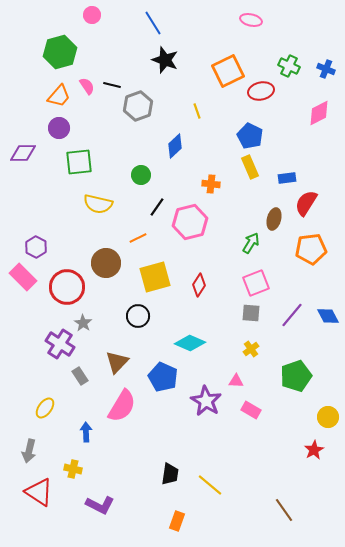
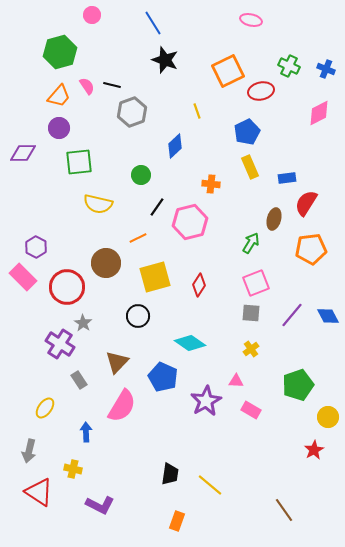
gray hexagon at (138, 106): moved 6 px left, 6 px down
blue pentagon at (250, 136): moved 3 px left, 4 px up; rotated 20 degrees clockwise
cyan diamond at (190, 343): rotated 12 degrees clockwise
gray rectangle at (80, 376): moved 1 px left, 4 px down
green pentagon at (296, 376): moved 2 px right, 9 px down
purple star at (206, 401): rotated 12 degrees clockwise
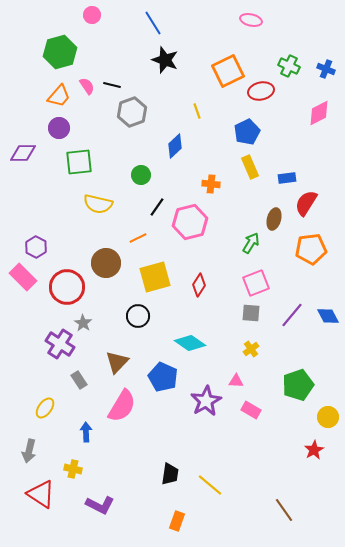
red triangle at (39, 492): moved 2 px right, 2 px down
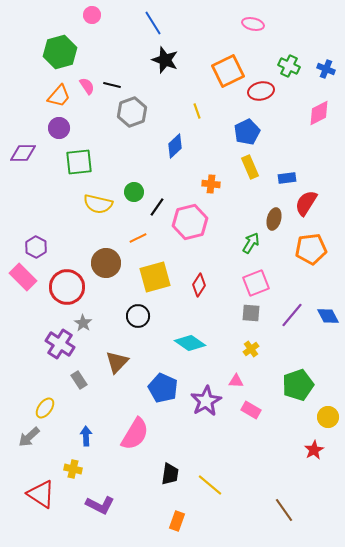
pink ellipse at (251, 20): moved 2 px right, 4 px down
green circle at (141, 175): moved 7 px left, 17 px down
blue pentagon at (163, 377): moved 11 px down
pink semicircle at (122, 406): moved 13 px right, 28 px down
blue arrow at (86, 432): moved 4 px down
gray arrow at (29, 451): moved 14 px up; rotated 35 degrees clockwise
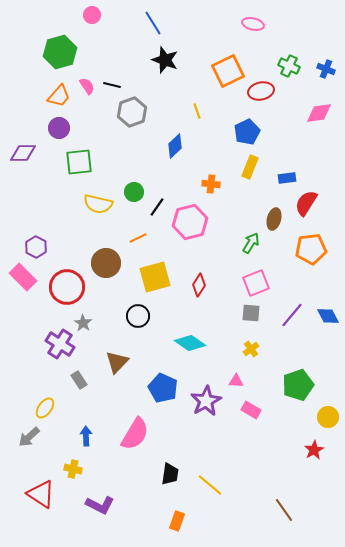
pink diamond at (319, 113): rotated 20 degrees clockwise
yellow rectangle at (250, 167): rotated 45 degrees clockwise
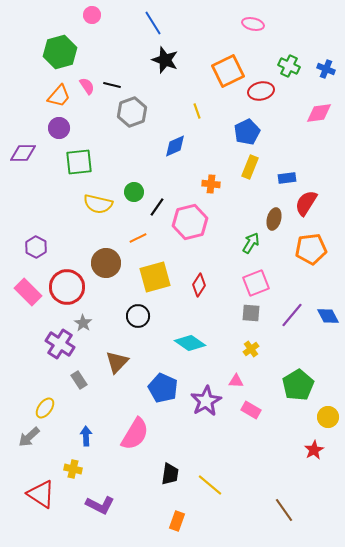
blue diamond at (175, 146): rotated 20 degrees clockwise
pink rectangle at (23, 277): moved 5 px right, 15 px down
green pentagon at (298, 385): rotated 12 degrees counterclockwise
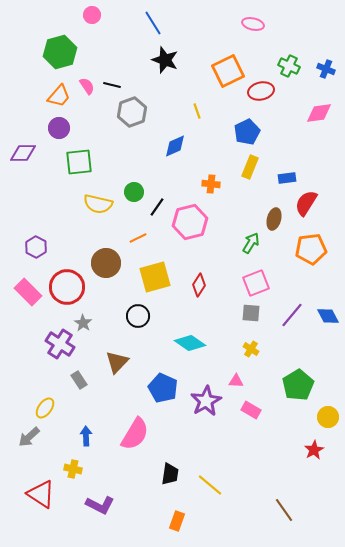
yellow cross at (251, 349): rotated 21 degrees counterclockwise
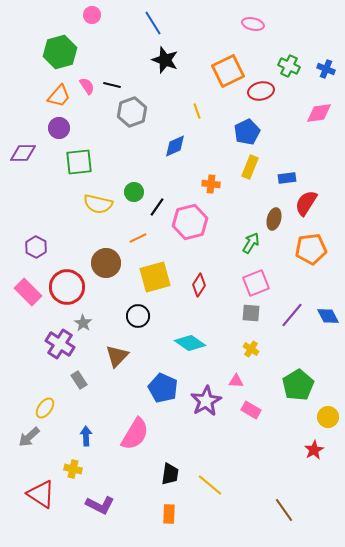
brown triangle at (117, 362): moved 6 px up
orange rectangle at (177, 521): moved 8 px left, 7 px up; rotated 18 degrees counterclockwise
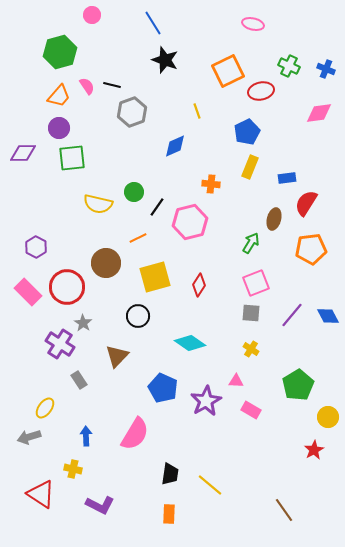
green square at (79, 162): moved 7 px left, 4 px up
gray arrow at (29, 437): rotated 25 degrees clockwise
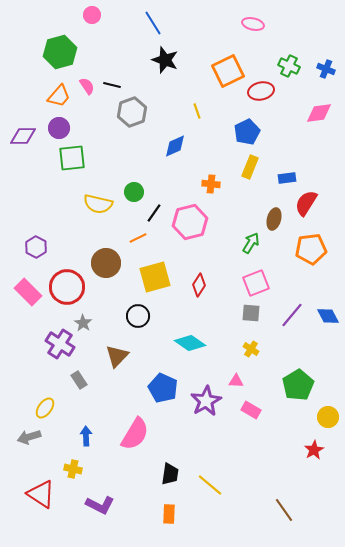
purple diamond at (23, 153): moved 17 px up
black line at (157, 207): moved 3 px left, 6 px down
